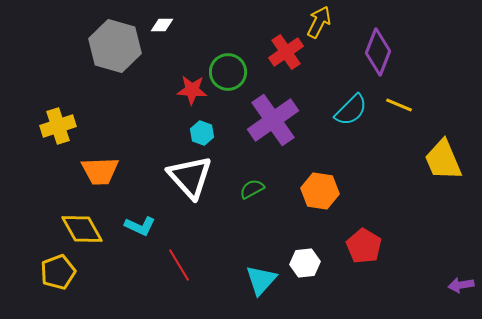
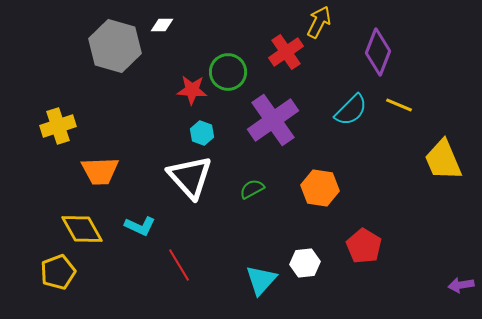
orange hexagon: moved 3 px up
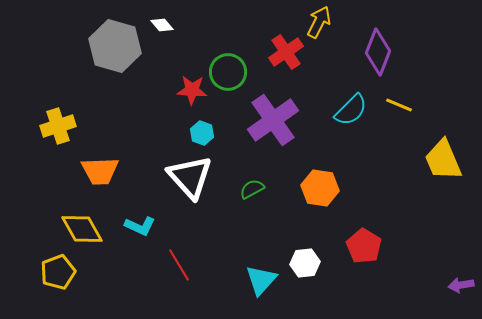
white diamond: rotated 50 degrees clockwise
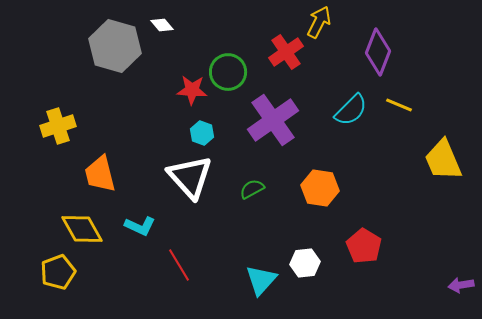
orange trapezoid: moved 3 px down; rotated 78 degrees clockwise
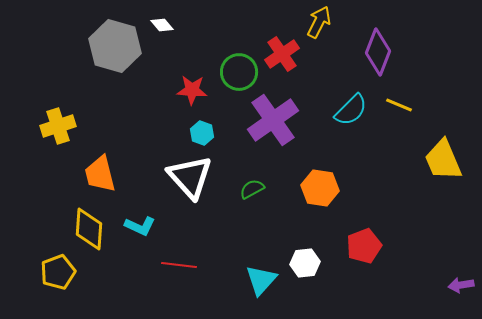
red cross: moved 4 px left, 2 px down
green circle: moved 11 px right
yellow diamond: moved 7 px right; rotated 33 degrees clockwise
red pentagon: rotated 20 degrees clockwise
red line: rotated 52 degrees counterclockwise
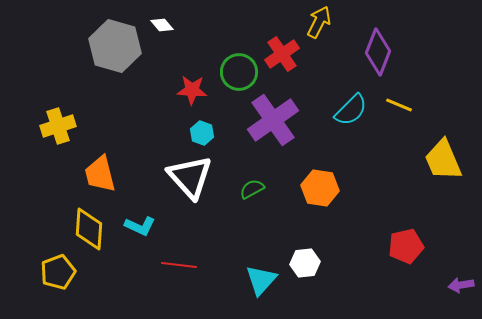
red pentagon: moved 42 px right; rotated 8 degrees clockwise
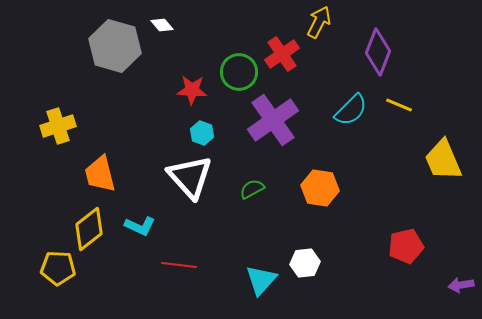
yellow diamond: rotated 48 degrees clockwise
yellow pentagon: moved 4 px up; rotated 24 degrees clockwise
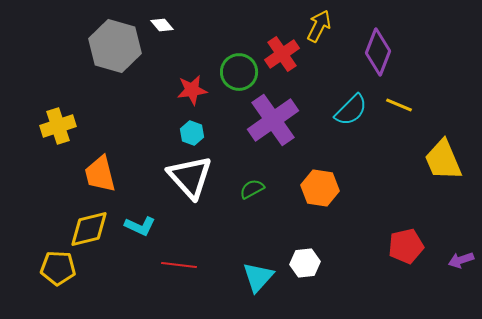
yellow arrow: moved 4 px down
red star: rotated 12 degrees counterclockwise
cyan hexagon: moved 10 px left
yellow diamond: rotated 24 degrees clockwise
cyan triangle: moved 3 px left, 3 px up
purple arrow: moved 25 px up; rotated 10 degrees counterclockwise
